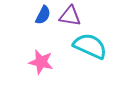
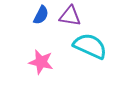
blue semicircle: moved 2 px left
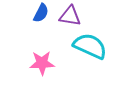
blue semicircle: moved 2 px up
pink star: moved 1 px right, 1 px down; rotated 15 degrees counterclockwise
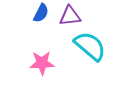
purple triangle: rotated 15 degrees counterclockwise
cyan semicircle: rotated 16 degrees clockwise
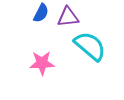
purple triangle: moved 2 px left, 1 px down
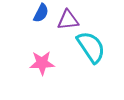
purple triangle: moved 3 px down
cyan semicircle: moved 1 px right, 1 px down; rotated 16 degrees clockwise
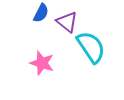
purple triangle: moved 1 px left, 2 px down; rotated 45 degrees clockwise
pink star: rotated 20 degrees clockwise
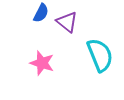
cyan semicircle: moved 9 px right, 8 px down; rotated 12 degrees clockwise
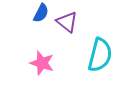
cyan semicircle: rotated 36 degrees clockwise
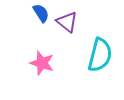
blue semicircle: rotated 60 degrees counterclockwise
